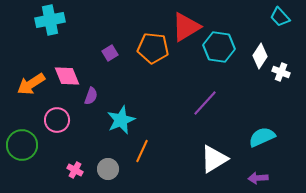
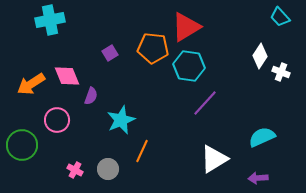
cyan hexagon: moved 30 px left, 19 px down
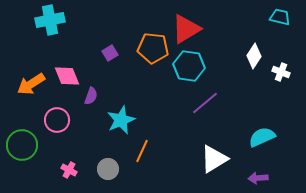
cyan trapezoid: rotated 145 degrees clockwise
red triangle: moved 2 px down
white diamond: moved 6 px left
purple line: rotated 8 degrees clockwise
pink cross: moved 6 px left
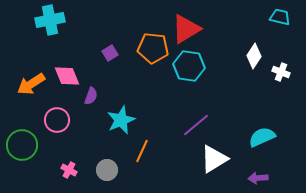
purple line: moved 9 px left, 22 px down
gray circle: moved 1 px left, 1 px down
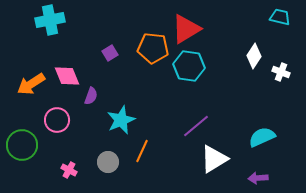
purple line: moved 1 px down
gray circle: moved 1 px right, 8 px up
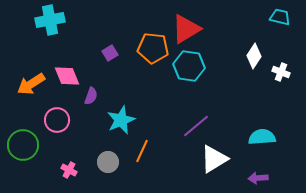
cyan semicircle: rotated 20 degrees clockwise
green circle: moved 1 px right
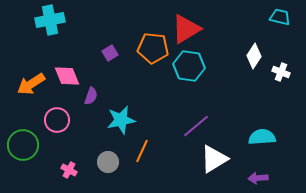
cyan star: rotated 12 degrees clockwise
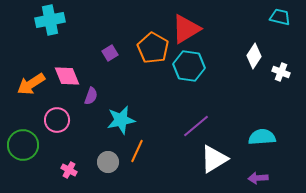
orange pentagon: rotated 24 degrees clockwise
orange line: moved 5 px left
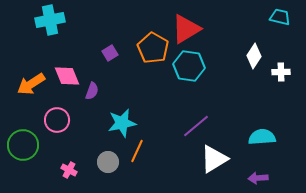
white cross: rotated 24 degrees counterclockwise
purple semicircle: moved 1 px right, 5 px up
cyan star: moved 1 px right, 3 px down
